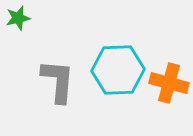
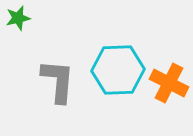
orange cross: rotated 12 degrees clockwise
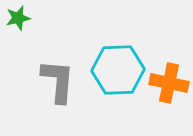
orange cross: rotated 15 degrees counterclockwise
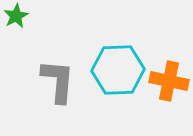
green star: moved 2 px left, 2 px up; rotated 15 degrees counterclockwise
orange cross: moved 2 px up
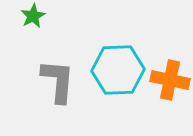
green star: moved 17 px right
orange cross: moved 1 px right, 1 px up
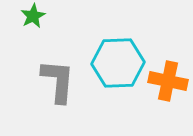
cyan hexagon: moved 7 px up
orange cross: moved 2 px left, 1 px down
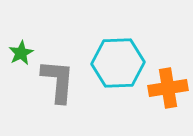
green star: moved 12 px left, 37 px down
orange cross: moved 7 px down; rotated 21 degrees counterclockwise
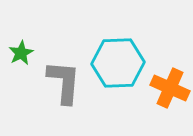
gray L-shape: moved 6 px right, 1 px down
orange cross: moved 2 px right; rotated 33 degrees clockwise
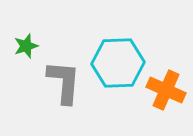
green star: moved 5 px right, 7 px up; rotated 10 degrees clockwise
orange cross: moved 4 px left, 2 px down
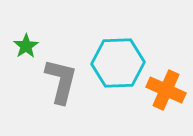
green star: rotated 15 degrees counterclockwise
gray L-shape: moved 3 px left, 1 px up; rotated 9 degrees clockwise
